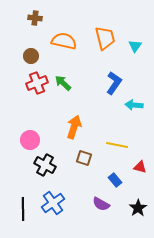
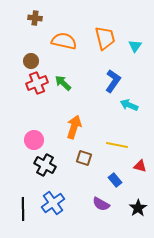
brown circle: moved 5 px down
blue L-shape: moved 1 px left, 2 px up
cyan arrow: moved 5 px left; rotated 18 degrees clockwise
pink circle: moved 4 px right
red triangle: moved 1 px up
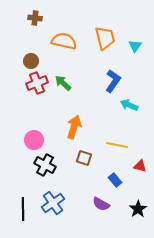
black star: moved 1 px down
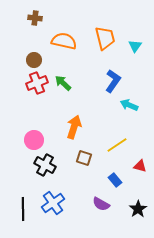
brown circle: moved 3 px right, 1 px up
yellow line: rotated 45 degrees counterclockwise
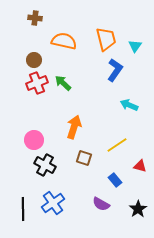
orange trapezoid: moved 1 px right, 1 px down
blue L-shape: moved 2 px right, 11 px up
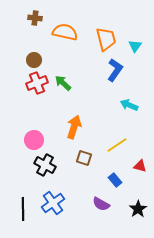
orange semicircle: moved 1 px right, 9 px up
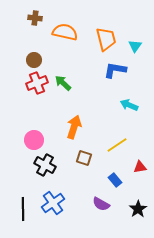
blue L-shape: rotated 115 degrees counterclockwise
red triangle: moved 1 px down; rotated 24 degrees counterclockwise
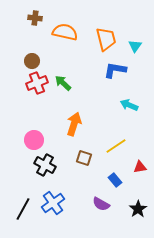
brown circle: moved 2 px left, 1 px down
orange arrow: moved 3 px up
yellow line: moved 1 px left, 1 px down
black line: rotated 30 degrees clockwise
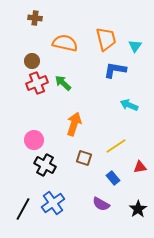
orange semicircle: moved 11 px down
blue rectangle: moved 2 px left, 2 px up
